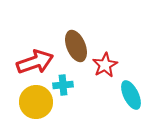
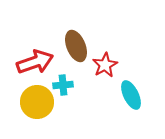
yellow circle: moved 1 px right
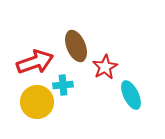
red star: moved 2 px down
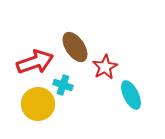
brown ellipse: moved 1 px left, 1 px down; rotated 12 degrees counterclockwise
cyan cross: rotated 24 degrees clockwise
yellow circle: moved 1 px right, 2 px down
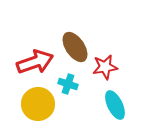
red star: rotated 20 degrees clockwise
cyan cross: moved 5 px right, 1 px up
cyan ellipse: moved 16 px left, 10 px down
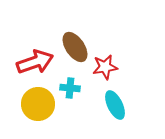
cyan cross: moved 2 px right, 4 px down; rotated 12 degrees counterclockwise
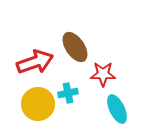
red star: moved 2 px left, 7 px down; rotated 10 degrees clockwise
cyan cross: moved 2 px left, 5 px down; rotated 18 degrees counterclockwise
cyan ellipse: moved 2 px right, 4 px down
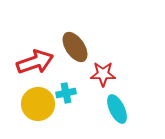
cyan cross: moved 2 px left
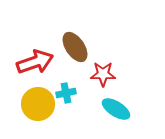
cyan ellipse: moved 1 px left; rotated 32 degrees counterclockwise
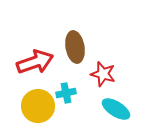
brown ellipse: rotated 24 degrees clockwise
red star: rotated 15 degrees clockwise
yellow circle: moved 2 px down
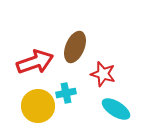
brown ellipse: rotated 32 degrees clockwise
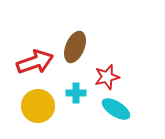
red star: moved 4 px right, 3 px down; rotated 30 degrees counterclockwise
cyan cross: moved 10 px right; rotated 12 degrees clockwise
